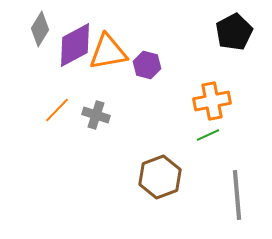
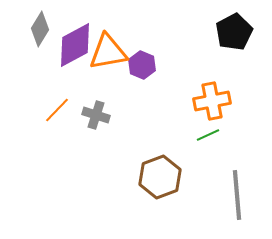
purple hexagon: moved 5 px left; rotated 8 degrees clockwise
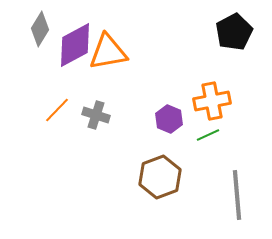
purple hexagon: moved 27 px right, 54 px down
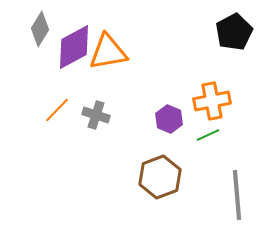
purple diamond: moved 1 px left, 2 px down
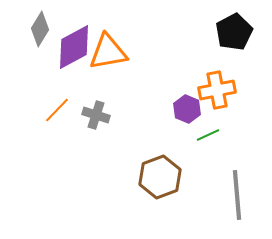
orange cross: moved 5 px right, 11 px up
purple hexagon: moved 18 px right, 10 px up
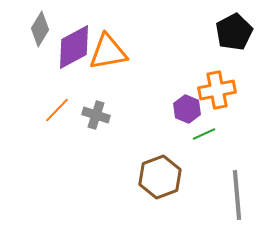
green line: moved 4 px left, 1 px up
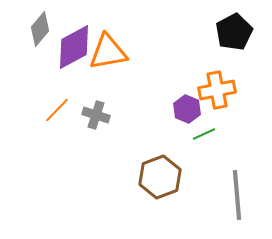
gray diamond: rotated 8 degrees clockwise
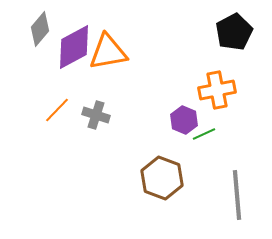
purple hexagon: moved 3 px left, 11 px down
brown hexagon: moved 2 px right, 1 px down; rotated 18 degrees counterclockwise
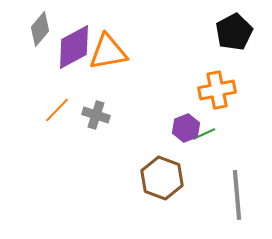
purple hexagon: moved 2 px right, 8 px down; rotated 16 degrees clockwise
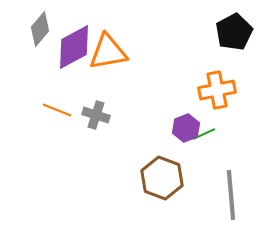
orange line: rotated 68 degrees clockwise
gray line: moved 6 px left
